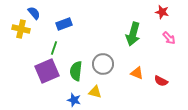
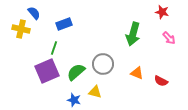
green semicircle: moved 1 px down; rotated 42 degrees clockwise
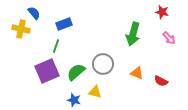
green line: moved 2 px right, 2 px up
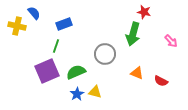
red star: moved 18 px left
yellow cross: moved 4 px left, 3 px up
pink arrow: moved 2 px right, 3 px down
gray circle: moved 2 px right, 10 px up
green semicircle: rotated 18 degrees clockwise
blue star: moved 3 px right, 6 px up; rotated 24 degrees clockwise
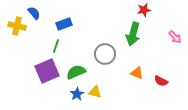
red star: moved 2 px up; rotated 24 degrees counterclockwise
pink arrow: moved 4 px right, 4 px up
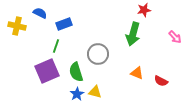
blue semicircle: moved 6 px right; rotated 24 degrees counterclockwise
gray circle: moved 7 px left
green semicircle: rotated 84 degrees counterclockwise
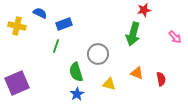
purple square: moved 30 px left, 12 px down
red semicircle: moved 2 px up; rotated 128 degrees counterclockwise
yellow triangle: moved 14 px right, 8 px up
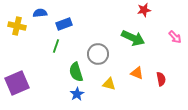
blue semicircle: rotated 32 degrees counterclockwise
green arrow: moved 4 px down; rotated 80 degrees counterclockwise
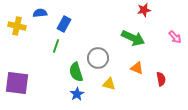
blue rectangle: rotated 42 degrees counterclockwise
gray circle: moved 4 px down
orange triangle: moved 5 px up
purple square: rotated 30 degrees clockwise
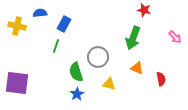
red star: rotated 24 degrees clockwise
green arrow: rotated 85 degrees clockwise
gray circle: moved 1 px up
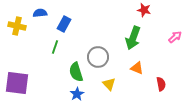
pink arrow: rotated 88 degrees counterclockwise
green line: moved 1 px left, 1 px down
red semicircle: moved 5 px down
yellow triangle: rotated 32 degrees clockwise
